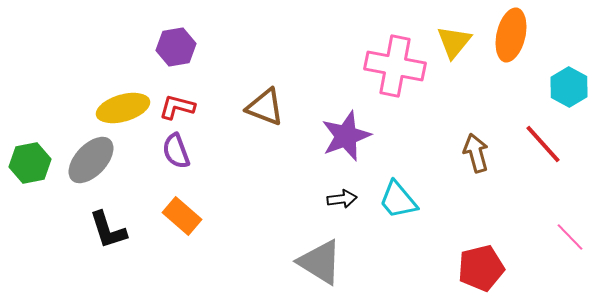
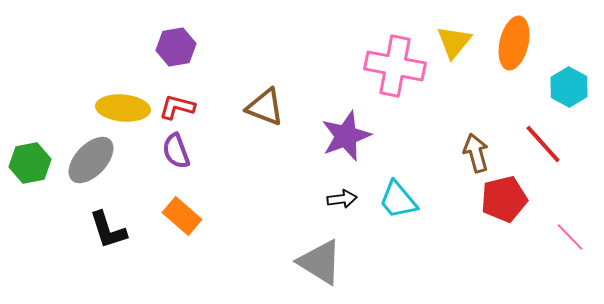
orange ellipse: moved 3 px right, 8 px down
yellow ellipse: rotated 21 degrees clockwise
red pentagon: moved 23 px right, 69 px up
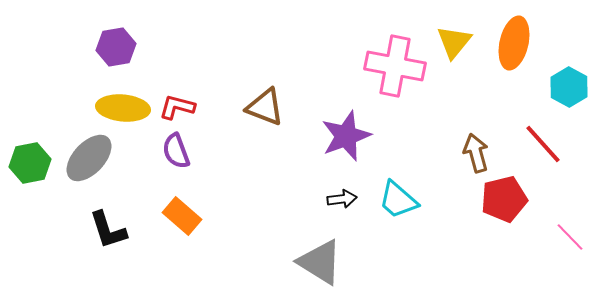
purple hexagon: moved 60 px left
gray ellipse: moved 2 px left, 2 px up
cyan trapezoid: rotated 9 degrees counterclockwise
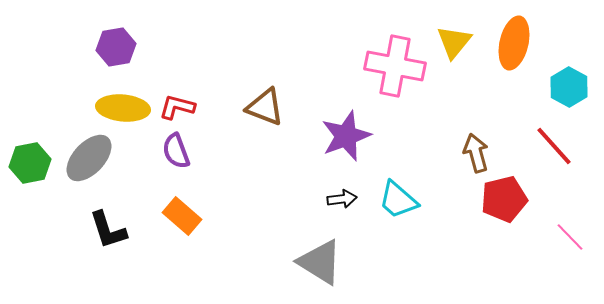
red line: moved 11 px right, 2 px down
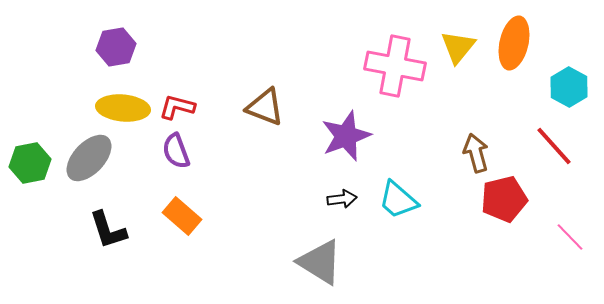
yellow triangle: moved 4 px right, 5 px down
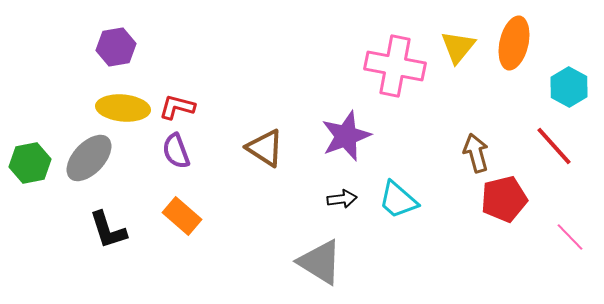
brown triangle: moved 41 px down; rotated 12 degrees clockwise
